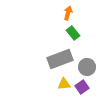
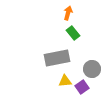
gray rectangle: moved 3 px left, 1 px up; rotated 10 degrees clockwise
gray circle: moved 5 px right, 2 px down
yellow triangle: moved 1 px right, 3 px up
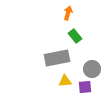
green rectangle: moved 2 px right, 3 px down
purple square: moved 3 px right; rotated 32 degrees clockwise
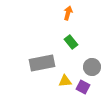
green rectangle: moved 4 px left, 6 px down
gray rectangle: moved 15 px left, 5 px down
gray circle: moved 2 px up
purple square: moved 2 px left; rotated 32 degrees clockwise
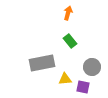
green rectangle: moved 1 px left, 1 px up
yellow triangle: moved 2 px up
purple square: rotated 16 degrees counterclockwise
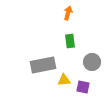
green rectangle: rotated 32 degrees clockwise
gray rectangle: moved 1 px right, 2 px down
gray circle: moved 5 px up
yellow triangle: moved 1 px left, 1 px down
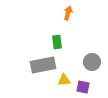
green rectangle: moved 13 px left, 1 px down
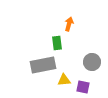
orange arrow: moved 1 px right, 11 px down
green rectangle: moved 1 px down
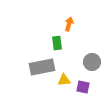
gray rectangle: moved 1 px left, 2 px down
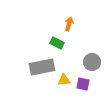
green rectangle: rotated 56 degrees counterclockwise
purple square: moved 3 px up
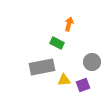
purple square: moved 1 px down; rotated 32 degrees counterclockwise
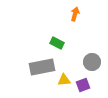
orange arrow: moved 6 px right, 10 px up
